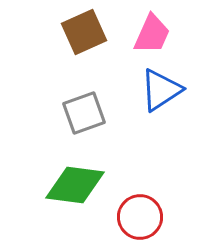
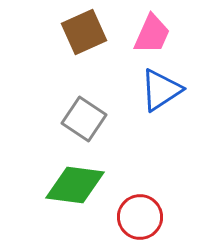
gray square: moved 6 px down; rotated 36 degrees counterclockwise
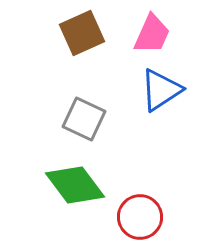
brown square: moved 2 px left, 1 px down
gray square: rotated 9 degrees counterclockwise
green diamond: rotated 46 degrees clockwise
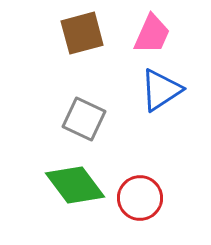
brown square: rotated 9 degrees clockwise
red circle: moved 19 px up
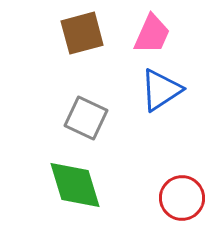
gray square: moved 2 px right, 1 px up
green diamond: rotated 20 degrees clockwise
red circle: moved 42 px right
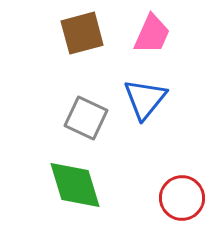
blue triangle: moved 16 px left, 9 px down; rotated 18 degrees counterclockwise
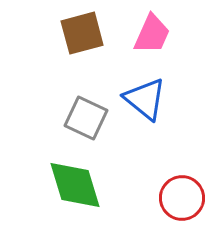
blue triangle: rotated 30 degrees counterclockwise
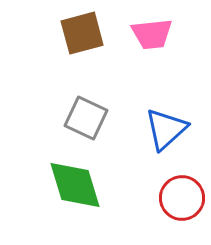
pink trapezoid: rotated 60 degrees clockwise
blue triangle: moved 21 px right, 30 px down; rotated 39 degrees clockwise
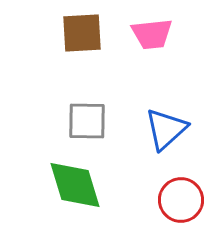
brown square: rotated 12 degrees clockwise
gray square: moved 1 px right, 3 px down; rotated 24 degrees counterclockwise
red circle: moved 1 px left, 2 px down
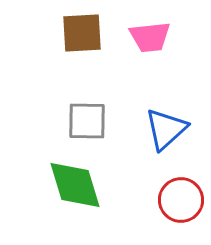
pink trapezoid: moved 2 px left, 3 px down
